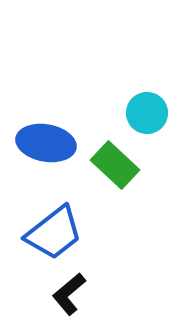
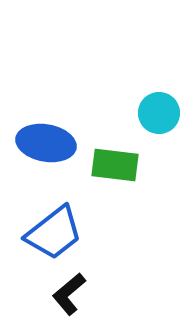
cyan circle: moved 12 px right
green rectangle: rotated 36 degrees counterclockwise
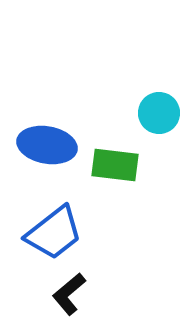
blue ellipse: moved 1 px right, 2 px down
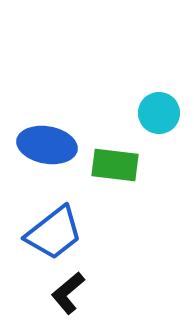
black L-shape: moved 1 px left, 1 px up
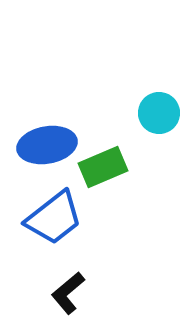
blue ellipse: rotated 20 degrees counterclockwise
green rectangle: moved 12 px left, 2 px down; rotated 30 degrees counterclockwise
blue trapezoid: moved 15 px up
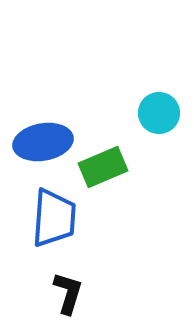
blue ellipse: moved 4 px left, 3 px up
blue trapezoid: rotated 48 degrees counterclockwise
black L-shape: rotated 147 degrees clockwise
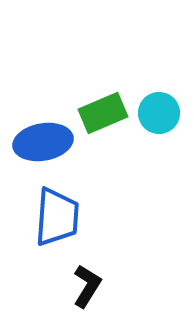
green rectangle: moved 54 px up
blue trapezoid: moved 3 px right, 1 px up
black L-shape: moved 19 px right, 7 px up; rotated 15 degrees clockwise
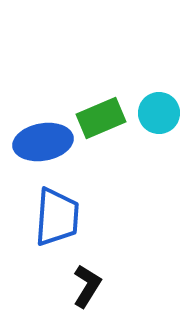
green rectangle: moved 2 px left, 5 px down
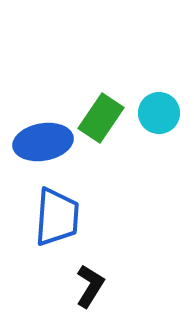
green rectangle: rotated 33 degrees counterclockwise
black L-shape: moved 3 px right
